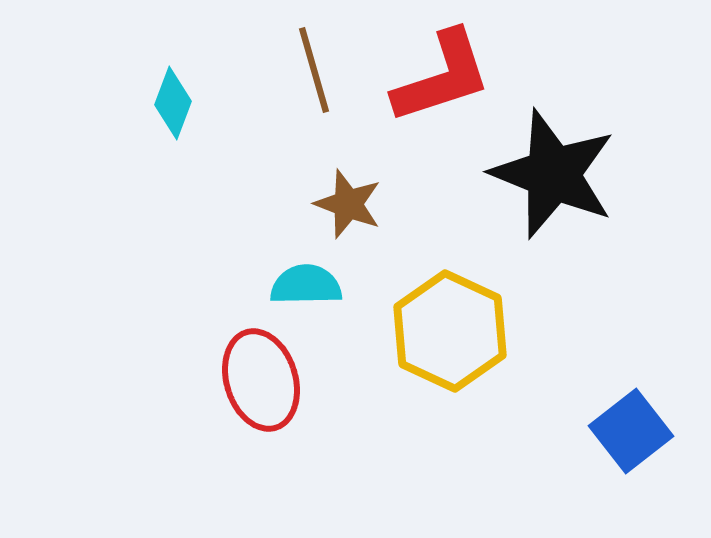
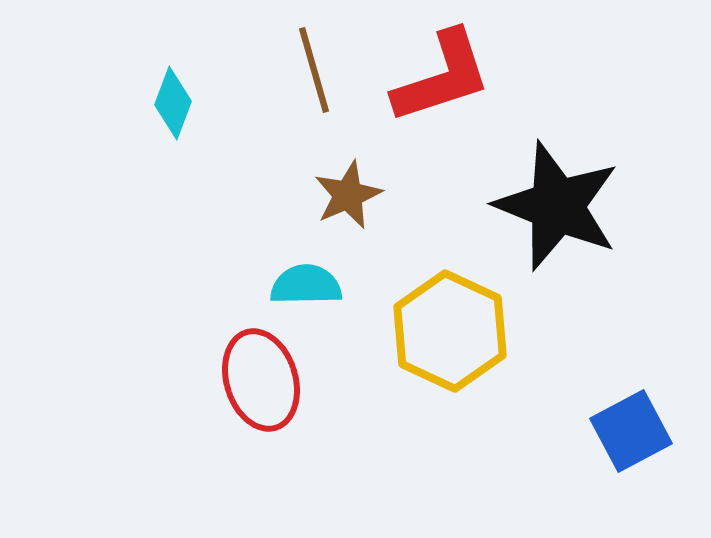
black star: moved 4 px right, 32 px down
brown star: moved 9 px up; rotated 28 degrees clockwise
blue square: rotated 10 degrees clockwise
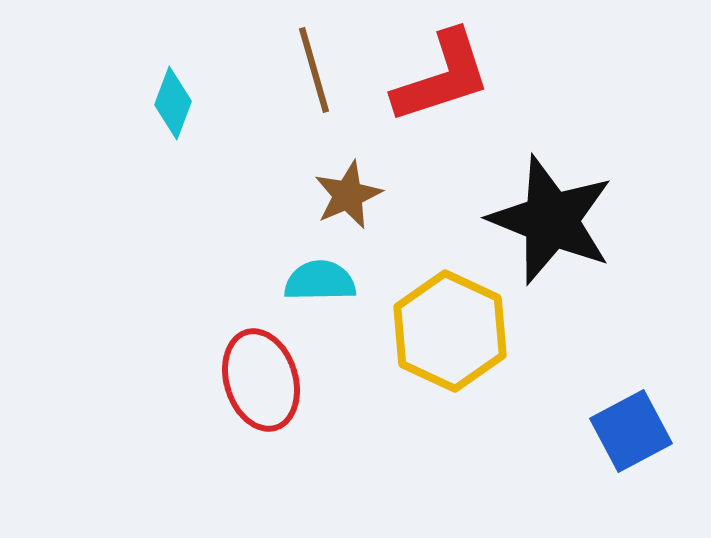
black star: moved 6 px left, 14 px down
cyan semicircle: moved 14 px right, 4 px up
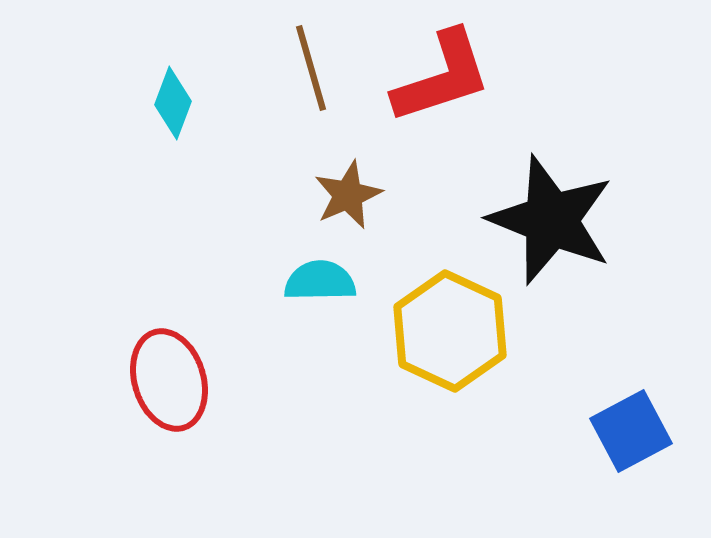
brown line: moved 3 px left, 2 px up
red ellipse: moved 92 px left
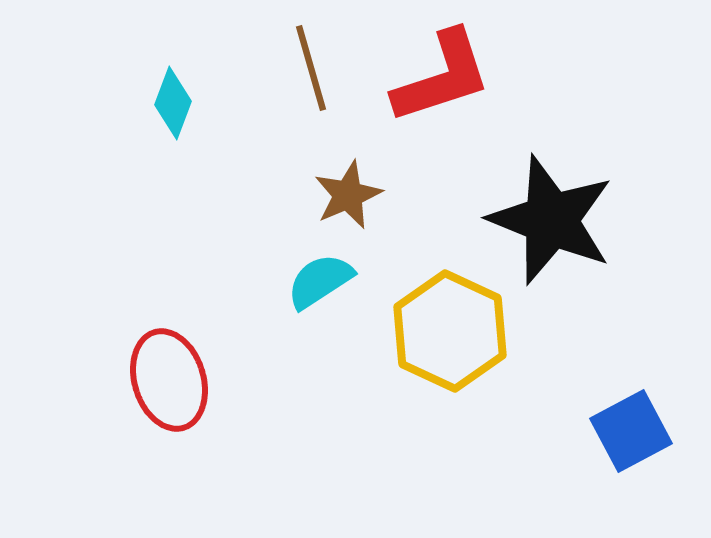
cyan semicircle: rotated 32 degrees counterclockwise
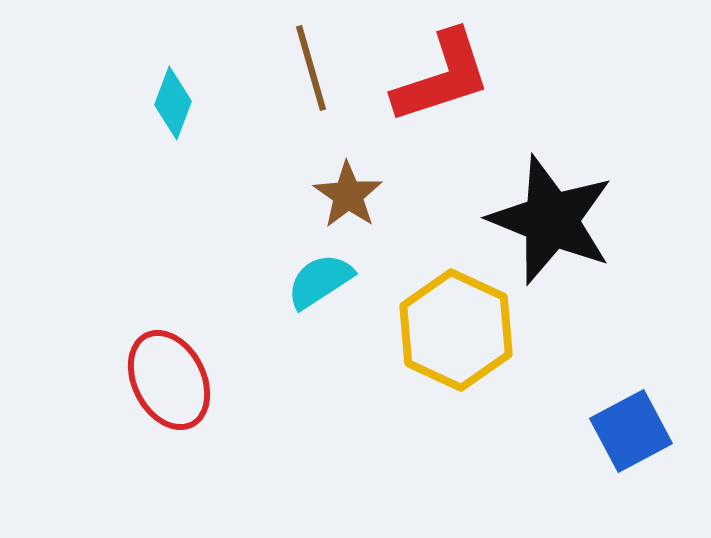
brown star: rotated 14 degrees counterclockwise
yellow hexagon: moved 6 px right, 1 px up
red ellipse: rotated 10 degrees counterclockwise
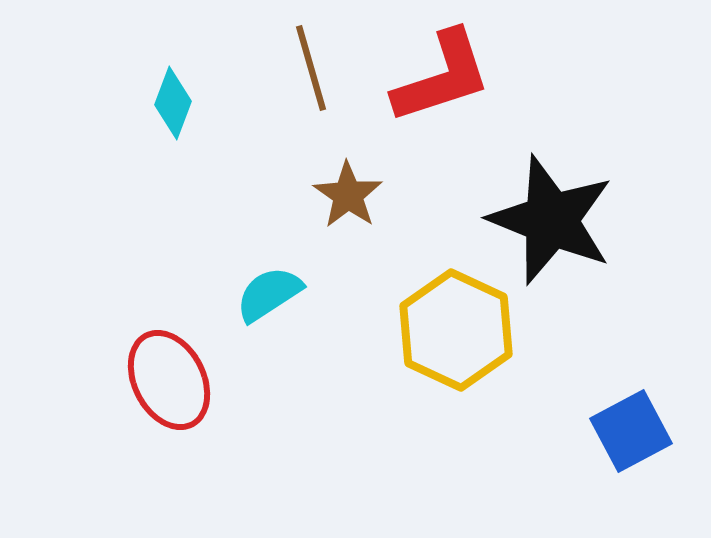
cyan semicircle: moved 51 px left, 13 px down
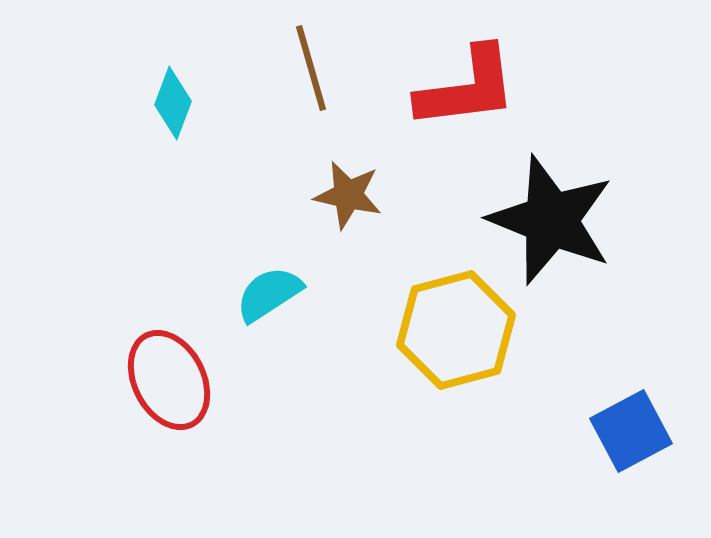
red L-shape: moved 25 px right, 11 px down; rotated 11 degrees clockwise
brown star: rotated 22 degrees counterclockwise
yellow hexagon: rotated 20 degrees clockwise
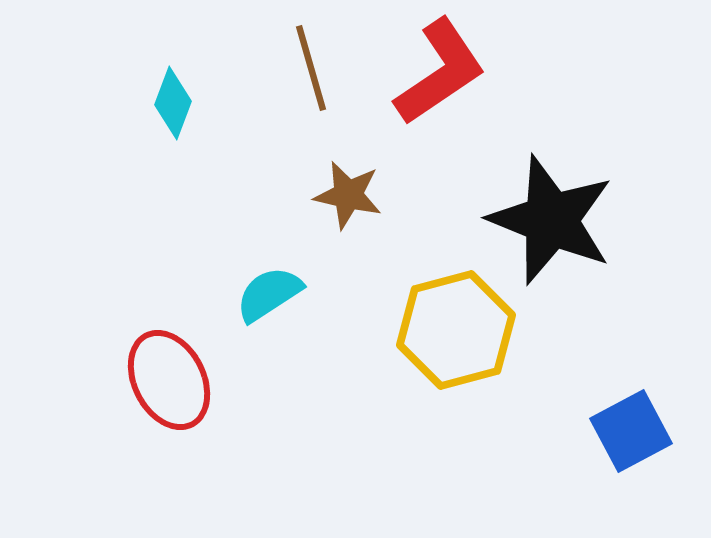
red L-shape: moved 27 px left, 16 px up; rotated 27 degrees counterclockwise
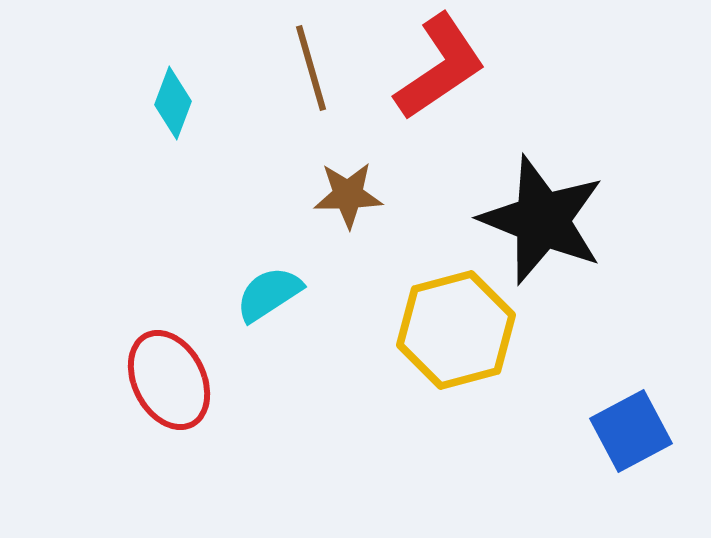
red L-shape: moved 5 px up
brown star: rotated 14 degrees counterclockwise
black star: moved 9 px left
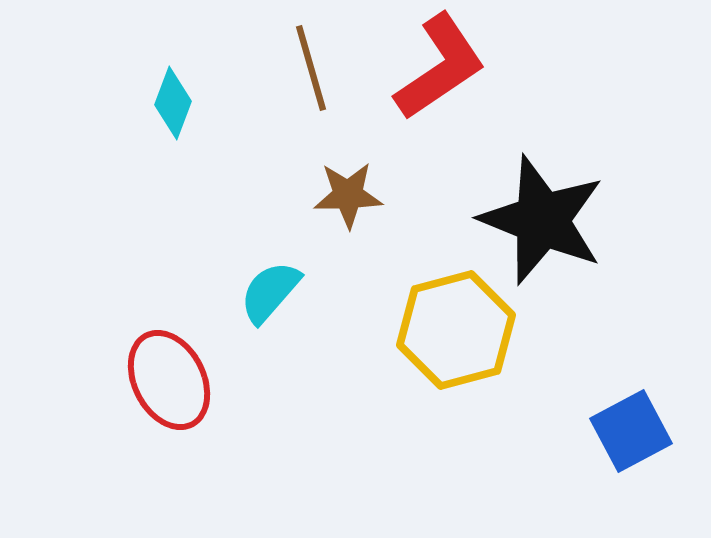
cyan semicircle: moved 1 px right, 2 px up; rotated 16 degrees counterclockwise
